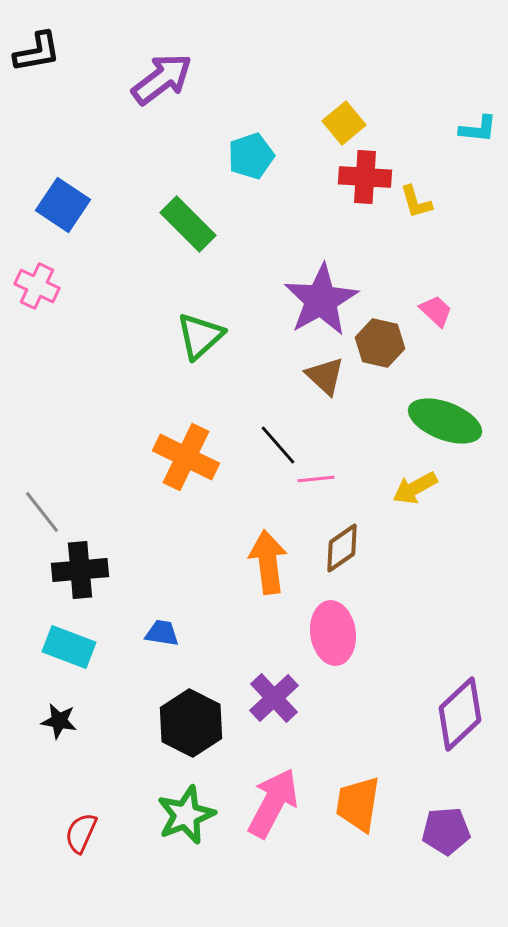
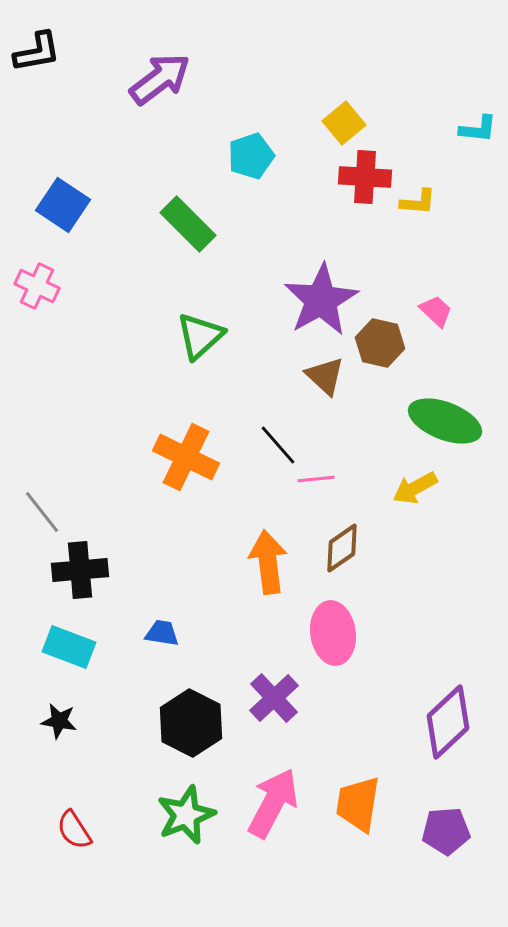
purple arrow: moved 2 px left
yellow L-shape: moved 2 px right; rotated 69 degrees counterclockwise
purple diamond: moved 12 px left, 8 px down
red semicircle: moved 7 px left, 3 px up; rotated 57 degrees counterclockwise
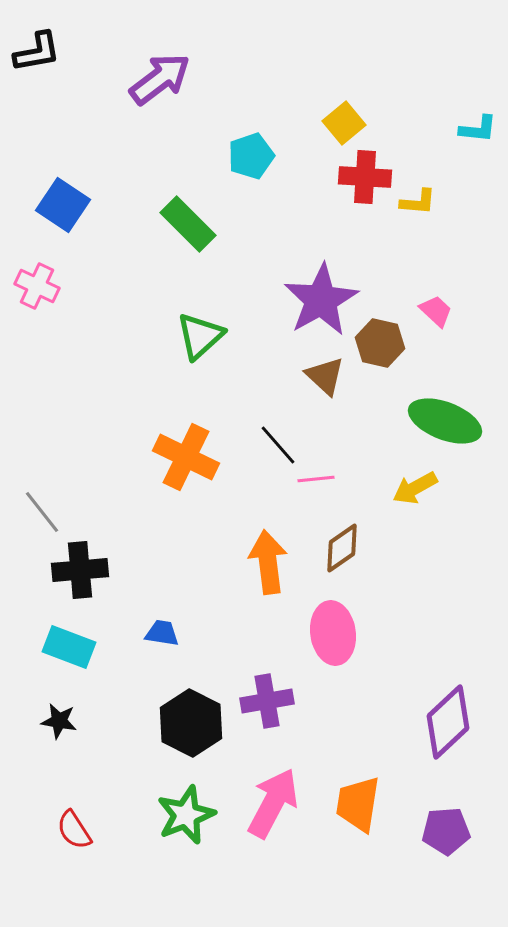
purple cross: moved 7 px left, 3 px down; rotated 33 degrees clockwise
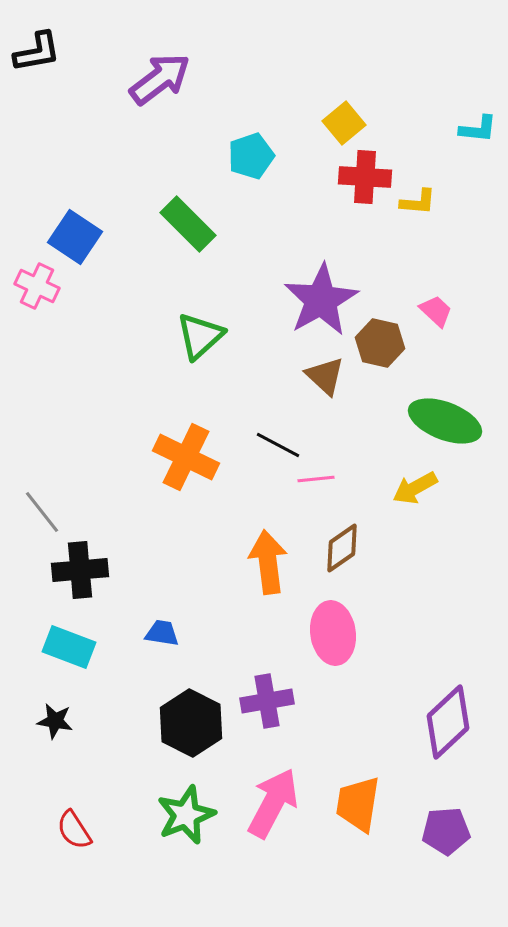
blue square: moved 12 px right, 32 px down
black line: rotated 21 degrees counterclockwise
black star: moved 4 px left
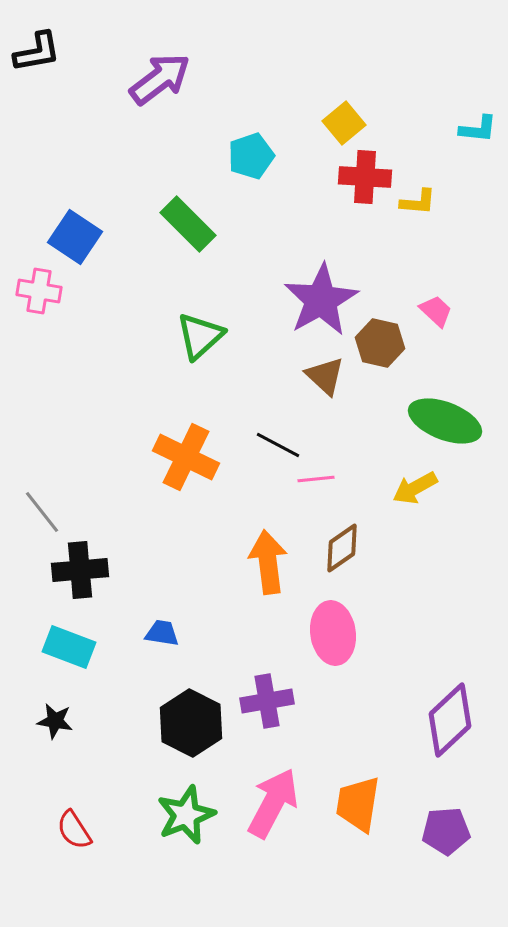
pink cross: moved 2 px right, 5 px down; rotated 15 degrees counterclockwise
purple diamond: moved 2 px right, 2 px up
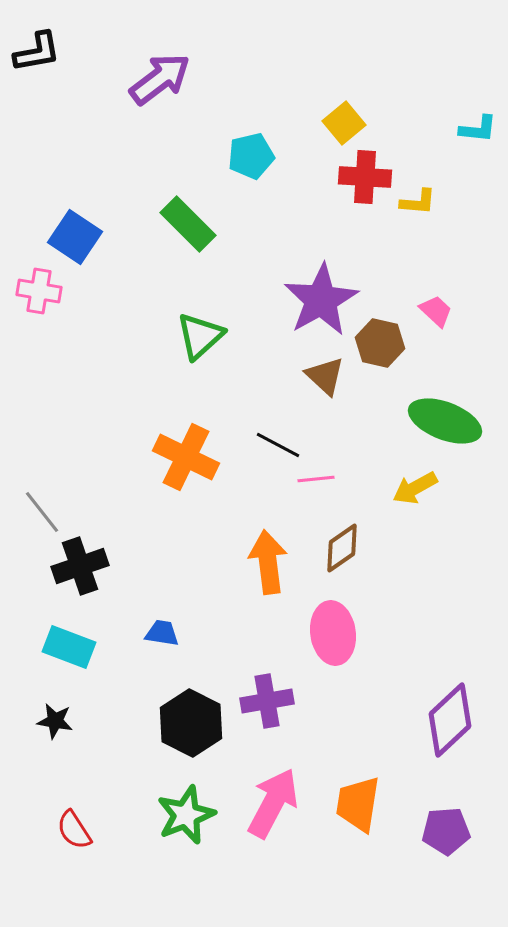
cyan pentagon: rotated 6 degrees clockwise
black cross: moved 4 px up; rotated 14 degrees counterclockwise
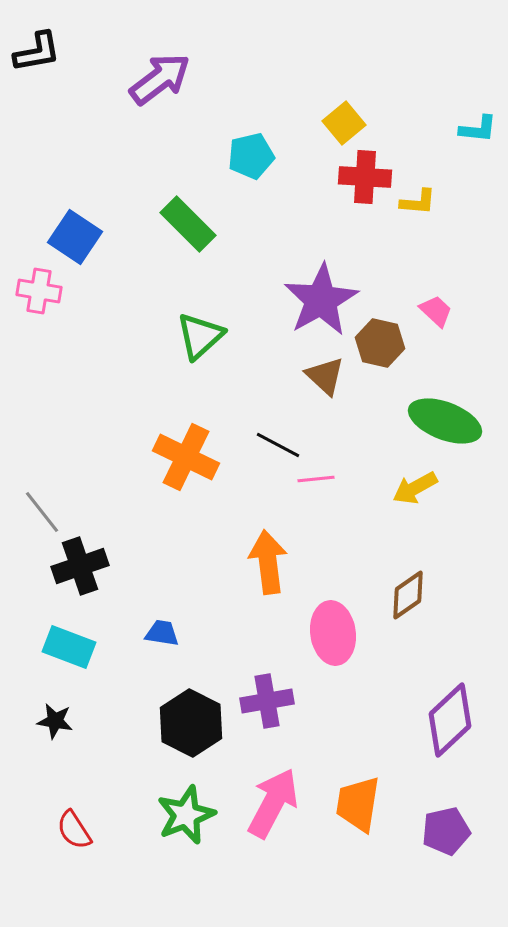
brown diamond: moved 66 px right, 47 px down
purple pentagon: rotated 9 degrees counterclockwise
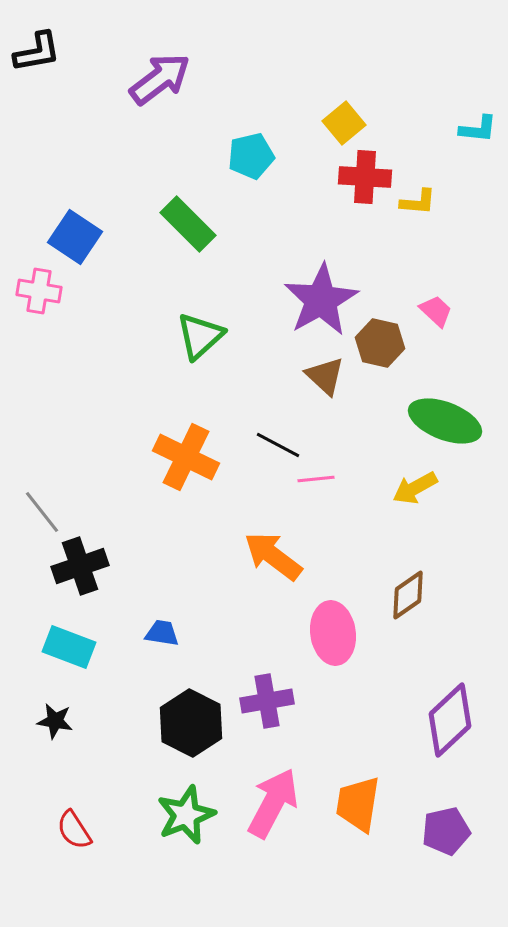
orange arrow: moved 5 px right, 6 px up; rotated 46 degrees counterclockwise
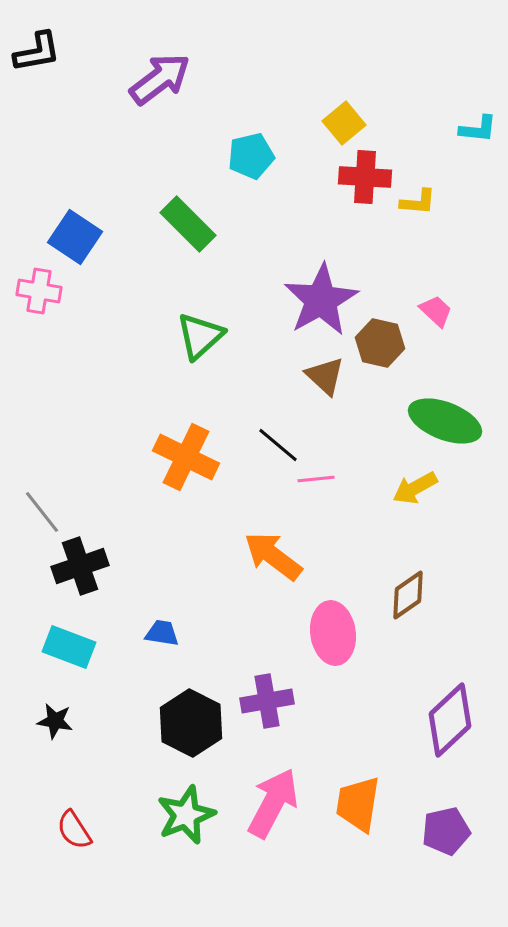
black line: rotated 12 degrees clockwise
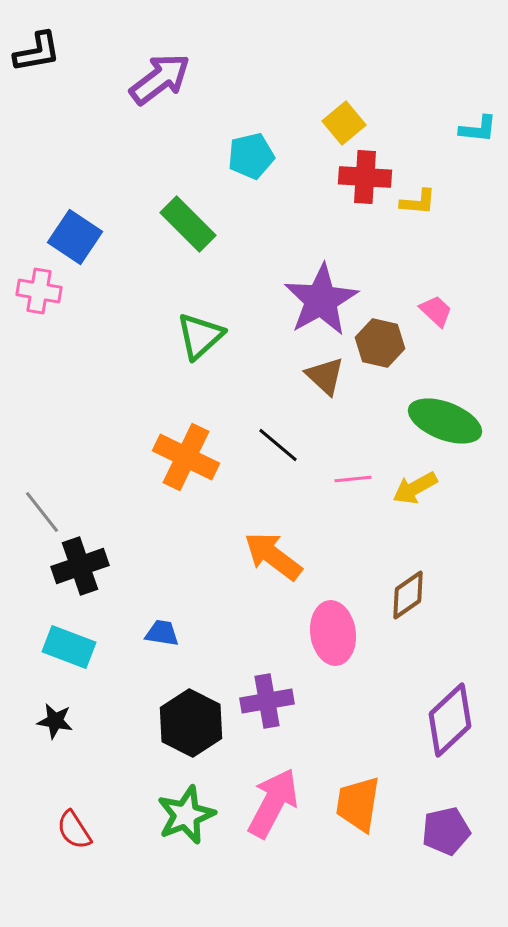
pink line: moved 37 px right
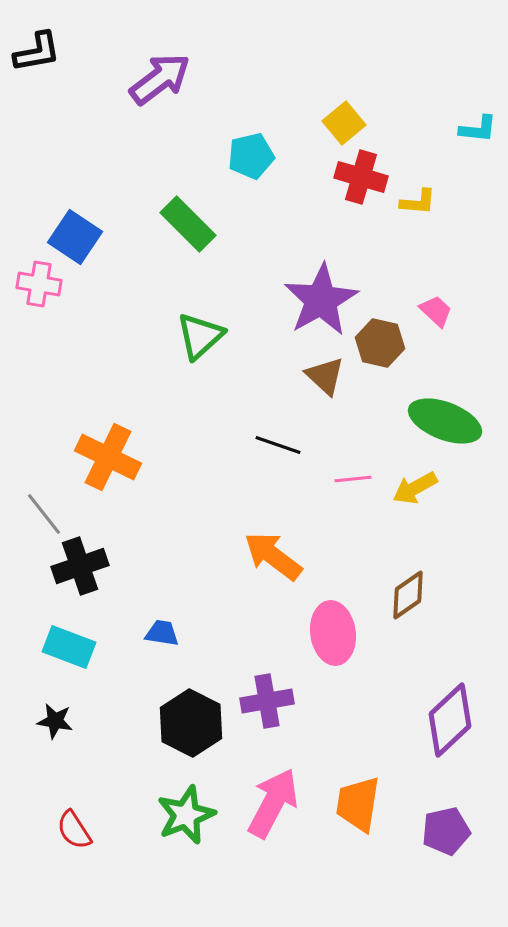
red cross: moved 4 px left; rotated 12 degrees clockwise
pink cross: moved 7 px up
black line: rotated 21 degrees counterclockwise
orange cross: moved 78 px left
gray line: moved 2 px right, 2 px down
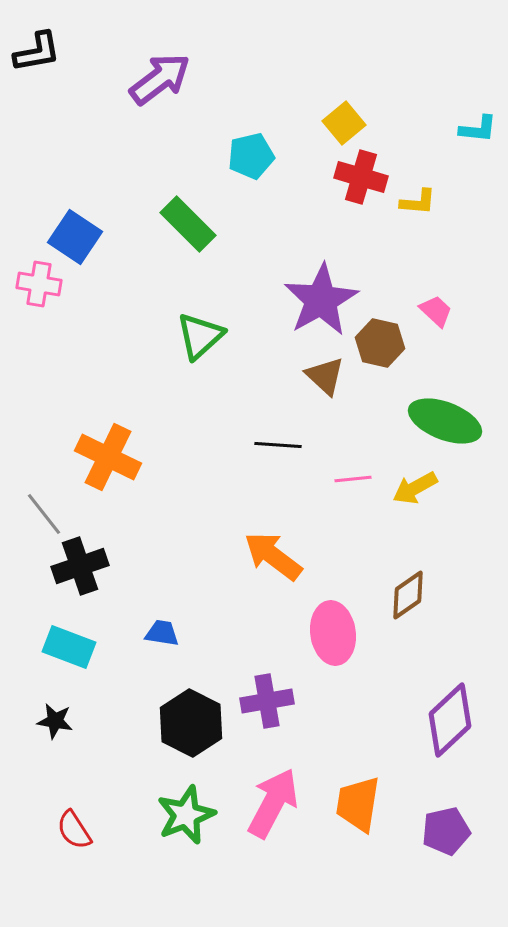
black line: rotated 15 degrees counterclockwise
